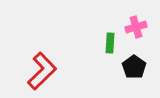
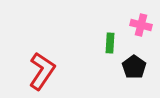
pink cross: moved 5 px right, 2 px up; rotated 30 degrees clockwise
red L-shape: rotated 12 degrees counterclockwise
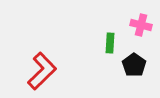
black pentagon: moved 2 px up
red L-shape: rotated 12 degrees clockwise
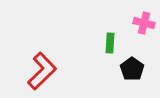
pink cross: moved 3 px right, 2 px up
black pentagon: moved 2 px left, 4 px down
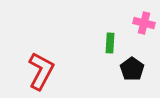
red L-shape: moved 1 px left; rotated 18 degrees counterclockwise
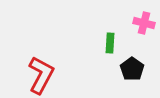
red L-shape: moved 4 px down
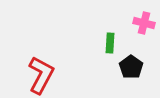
black pentagon: moved 1 px left, 2 px up
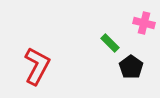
green rectangle: rotated 48 degrees counterclockwise
red L-shape: moved 4 px left, 9 px up
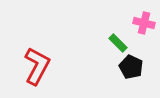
green rectangle: moved 8 px right
black pentagon: rotated 10 degrees counterclockwise
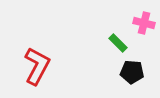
black pentagon: moved 1 px right, 5 px down; rotated 20 degrees counterclockwise
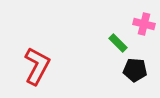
pink cross: moved 1 px down
black pentagon: moved 3 px right, 2 px up
